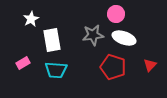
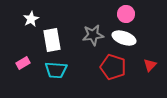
pink circle: moved 10 px right
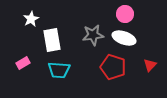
pink circle: moved 1 px left
cyan trapezoid: moved 3 px right
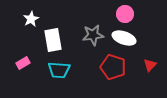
white rectangle: moved 1 px right
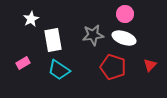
cyan trapezoid: rotated 30 degrees clockwise
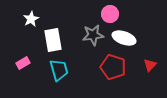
pink circle: moved 15 px left
cyan trapezoid: rotated 140 degrees counterclockwise
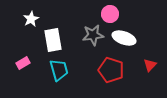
red pentagon: moved 2 px left, 3 px down
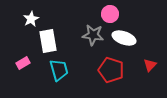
gray star: rotated 15 degrees clockwise
white rectangle: moved 5 px left, 1 px down
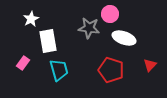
gray star: moved 4 px left, 7 px up
pink rectangle: rotated 24 degrees counterclockwise
